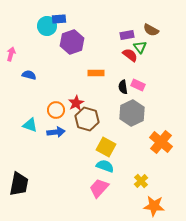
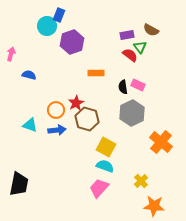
blue rectangle: moved 4 px up; rotated 64 degrees counterclockwise
blue arrow: moved 1 px right, 2 px up
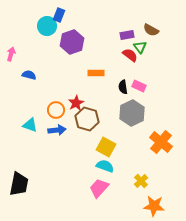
pink rectangle: moved 1 px right, 1 px down
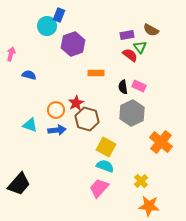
purple hexagon: moved 1 px right, 2 px down
black trapezoid: rotated 30 degrees clockwise
orange star: moved 5 px left
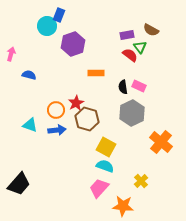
orange star: moved 26 px left
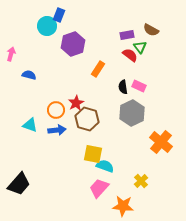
orange rectangle: moved 2 px right, 4 px up; rotated 56 degrees counterclockwise
yellow square: moved 13 px left, 7 px down; rotated 18 degrees counterclockwise
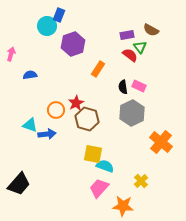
blue semicircle: moved 1 px right; rotated 24 degrees counterclockwise
blue arrow: moved 10 px left, 4 px down
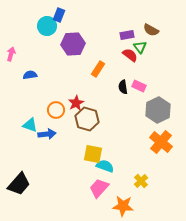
purple hexagon: rotated 15 degrees clockwise
gray hexagon: moved 26 px right, 3 px up
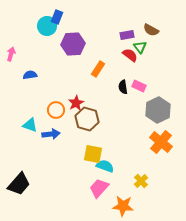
blue rectangle: moved 2 px left, 2 px down
blue arrow: moved 4 px right
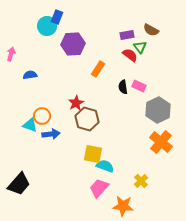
orange circle: moved 14 px left, 6 px down
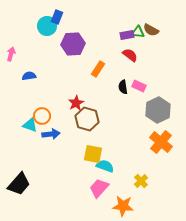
green triangle: moved 2 px left, 15 px up; rotated 48 degrees counterclockwise
blue semicircle: moved 1 px left, 1 px down
